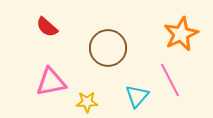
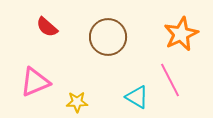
brown circle: moved 11 px up
pink triangle: moved 16 px left; rotated 12 degrees counterclockwise
cyan triangle: moved 1 px down; rotated 40 degrees counterclockwise
yellow star: moved 10 px left
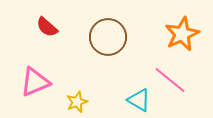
orange star: moved 1 px right
pink line: rotated 24 degrees counterclockwise
cyan triangle: moved 2 px right, 3 px down
yellow star: rotated 20 degrees counterclockwise
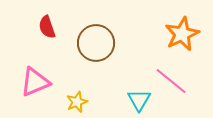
red semicircle: rotated 30 degrees clockwise
brown circle: moved 12 px left, 6 px down
pink line: moved 1 px right, 1 px down
cyan triangle: rotated 30 degrees clockwise
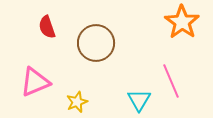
orange star: moved 12 px up; rotated 12 degrees counterclockwise
pink line: rotated 28 degrees clockwise
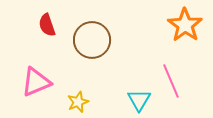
orange star: moved 3 px right, 3 px down
red semicircle: moved 2 px up
brown circle: moved 4 px left, 3 px up
pink triangle: moved 1 px right
yellow star: moved 1 px right
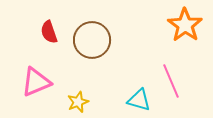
red semicircle: moved 2 px right, 7 px down
cyan triangle: rotated 45 degrees counterclockwise
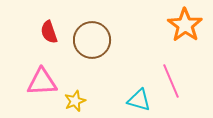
pink triangle: moved 6 px right; rotated 20 degrees clockwise
yellow star: moved 3 px left, 1 px up
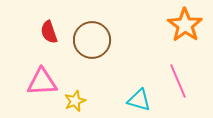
pink line: moved 7 px right
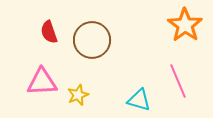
yellow star: moved 3 px right, 6 px up
